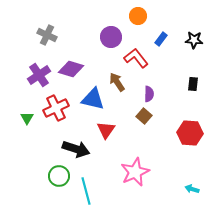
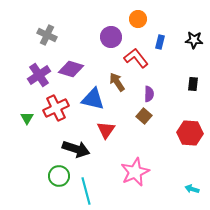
orange circle: moved 3 px down
blue rectangle: moved 1 px left, 3 px down; rotated 24 degrees counterclockwise
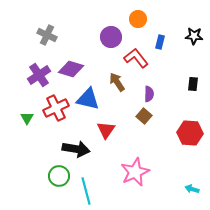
black star: moved 4 px up
blue triangle: moved 5 px left
black arrow: rotated 8 degrees counterclockwise
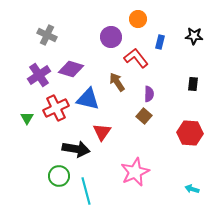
red triangle: moved 4 px left, 2 px down
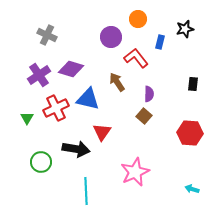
black star: moved 9 px left, 7 px up; rotated 18 degrees counterclockwise
green circle: moved 18 px left, 14 px up
cyan line: rotated 12 degrees clockwise
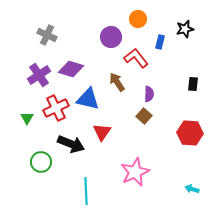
black arrow: moved 5 px left, 5 px up; rotated 12 degrees clockwise
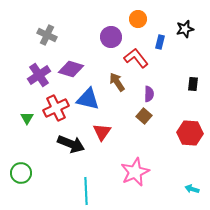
green circle: moved 20 px left, 11 px down
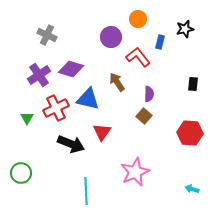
red L-shape: moved 2 px right, 1 px up
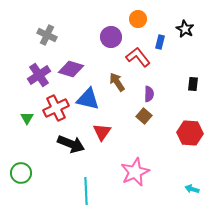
black star: rotated 30 degrees counterclockwise
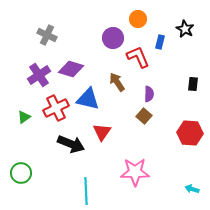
purple circle: moved 2 px right, 1 px down
red L-shape: rotated 15 degrees clockwise
green triangle: moved 3 px left, 1 px up; rotated 24 degrees clockwise
pink star: rotated 24 degrees clockwise
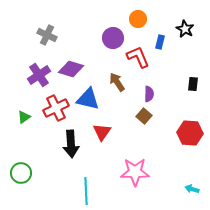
black arrow: rotated 64 degrees clockwise
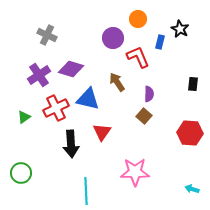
black star: moved 5 px left
